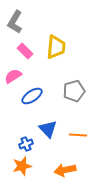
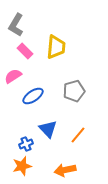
gray L-shape: moved 1 px right, 3 px down
blue ellipse: moved 1 px right
orange line: rotated 54 degrees counterclockwise
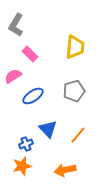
yellow trapezoid: moved 19 px right
pink rectangle: moved 5 px right, 3 px down
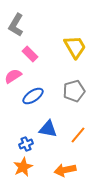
yellow trapezoid: rotated 35 degrees counterclockwise
blue triangle: rotated 36 degrees counterclockwise
orange star: moved 1 px right, 1 px down; rotated 12 degrees counterclockwise
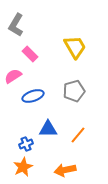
blue ellipse: rotated 15 degrees clockwise
blue triangle: rotated 12 degrees counterclockwise
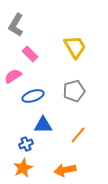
blue triangle: moved 5 px left, 4 px up
orange star: moved 1 px down
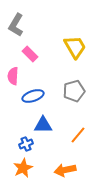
pink semicircle: rotated 54 degrees counterclockwise
